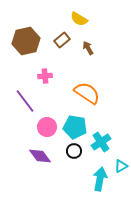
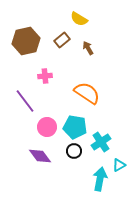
cyan triangle: moved 2 px left, 1 px up
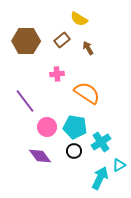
brown hexagon: rotated 12 degrees clockwise
pink cross: moved 12 px right, 2 px up
cyan arrow: moved 1 px up; rotated 15 degrees clockwise
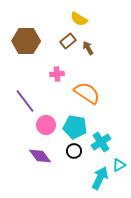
brown rectangle: moved 6 px right, 1 px down
pink circle: moved 1 px left, 2 px up
